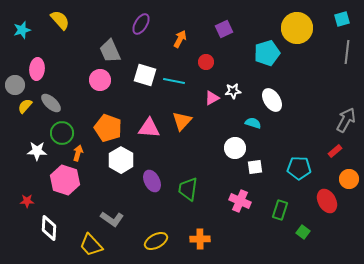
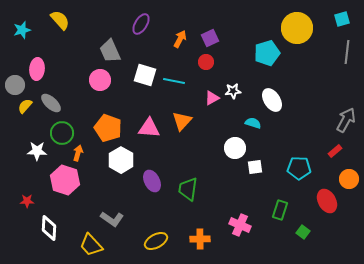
purple square at (224, 29): moved 14 px left, 9 px down
pink cross at (240, 201): moved 24 px down
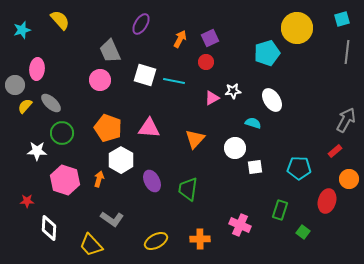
orange triangle at (182, 121): moved 13 px right, 18 px down
orange arrow at (78, 153): moved 21 px right, 26 px down
red ellipse at (327, 201): rotated 45 degrees clockwise
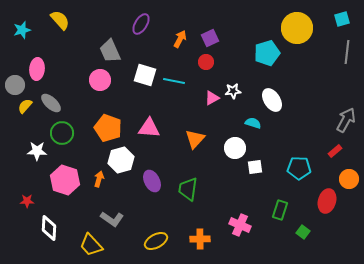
white hexagon at (121, 160): rotated 15 degrees clockwise
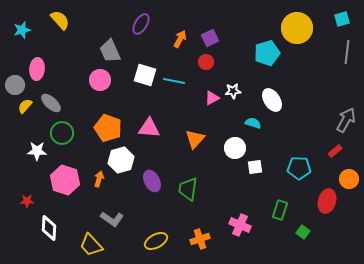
orange cross at (200, 239): rotated 18 degrees counterclockwise
